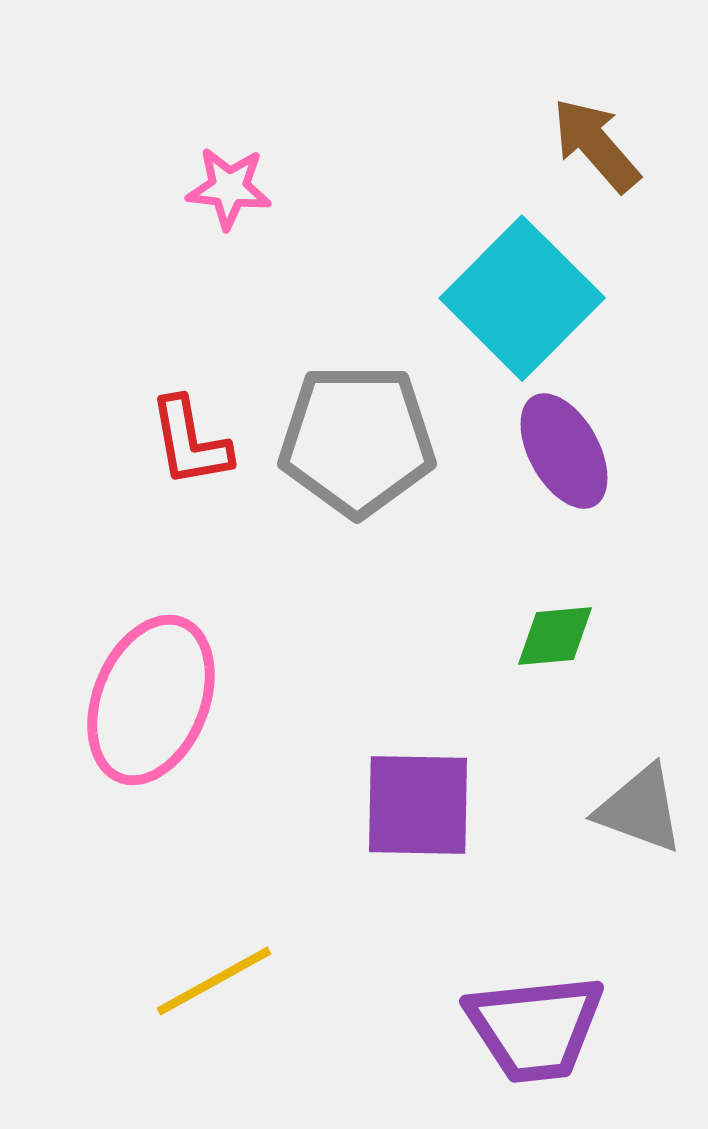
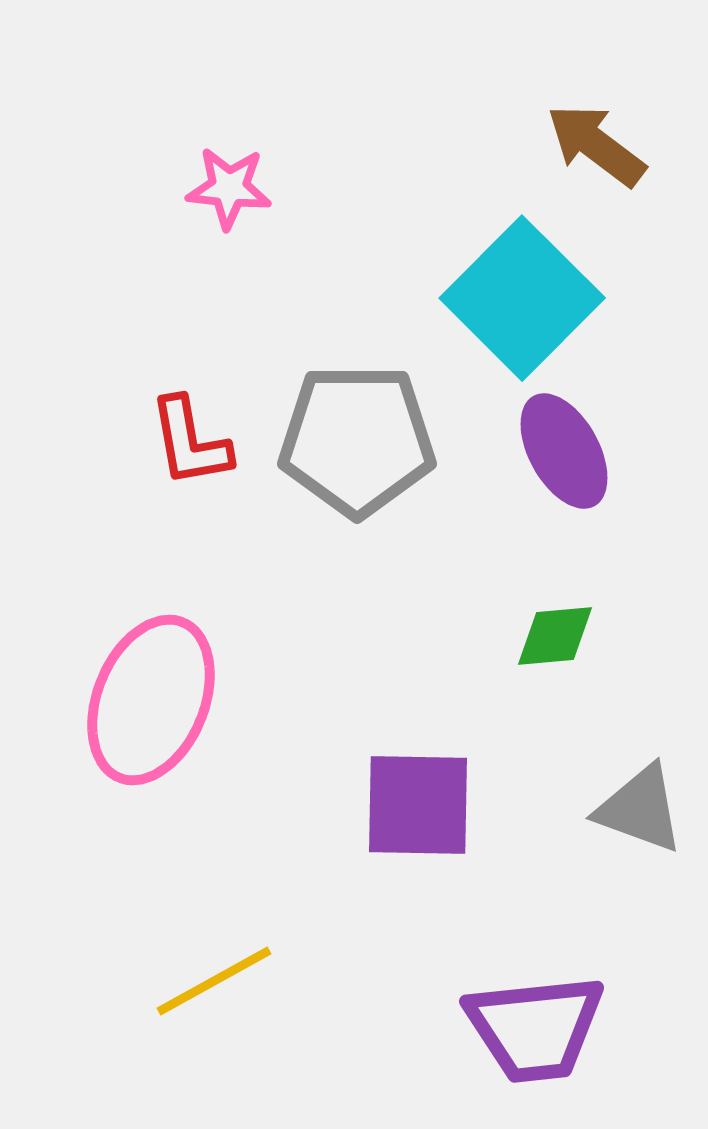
brown arrow: rotated 12 degrees counterclockwise
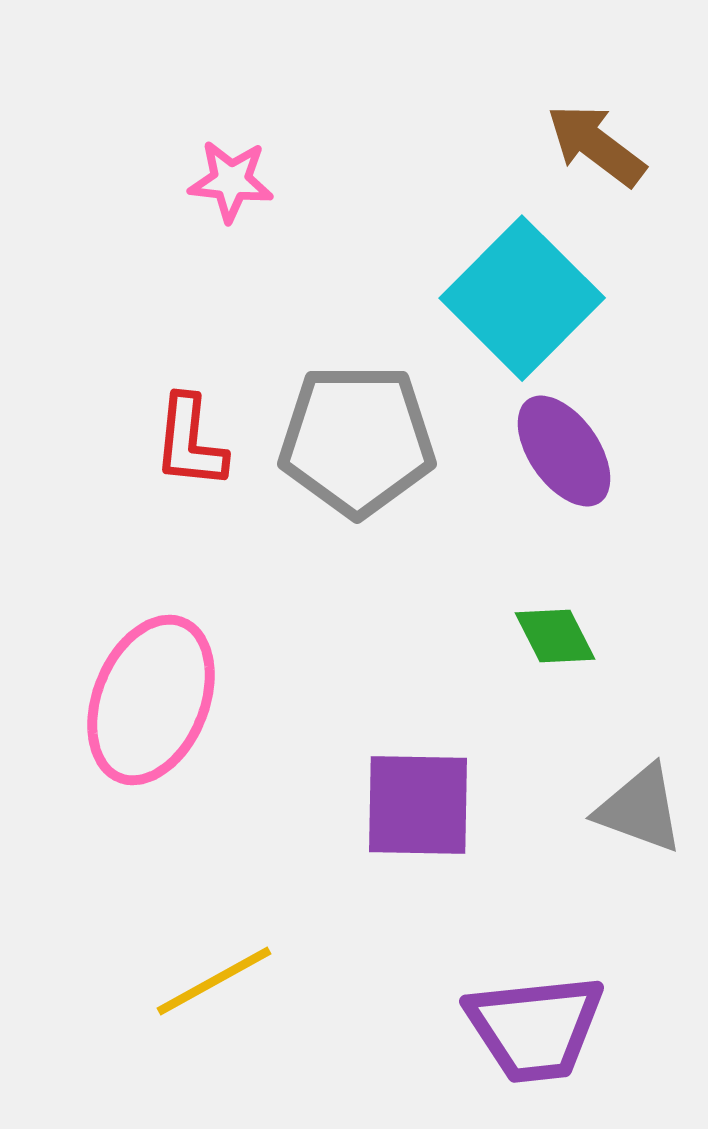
pink star: moved 2 px right, 7 px up
red L-shape: rotated 16 degrees clockwise
purple ellipse: rotated 6 degrees counterclockwise
green diamond: rotated 68 degrees clockwise
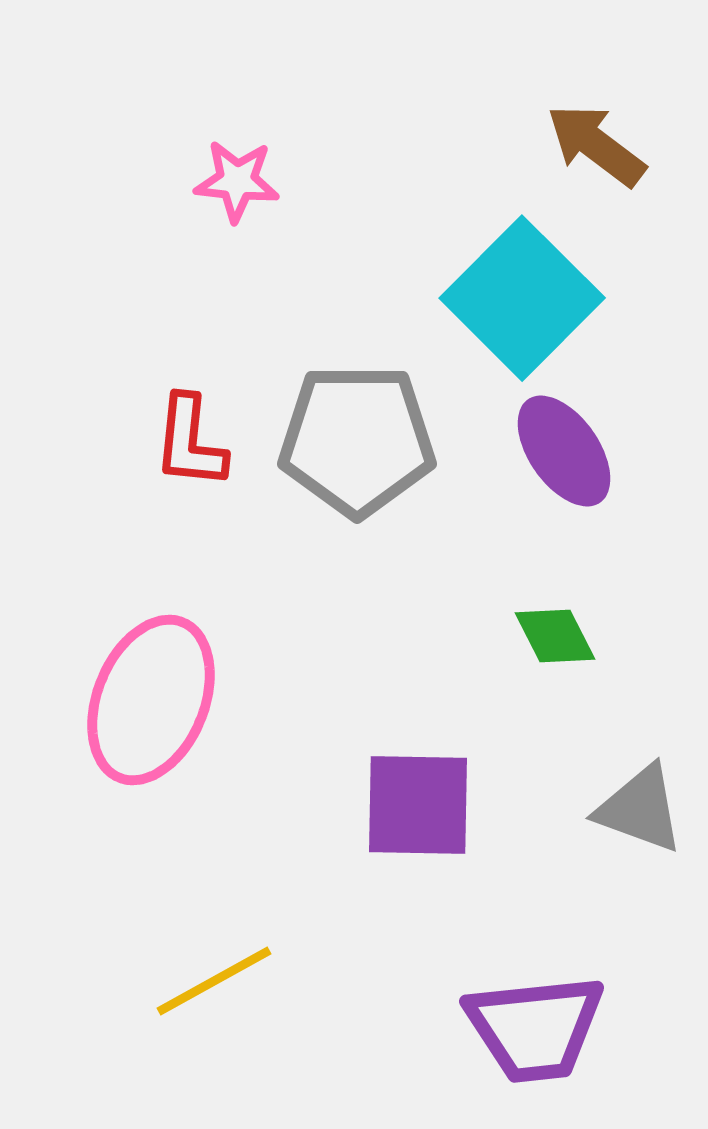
pink star: moved 6 px right
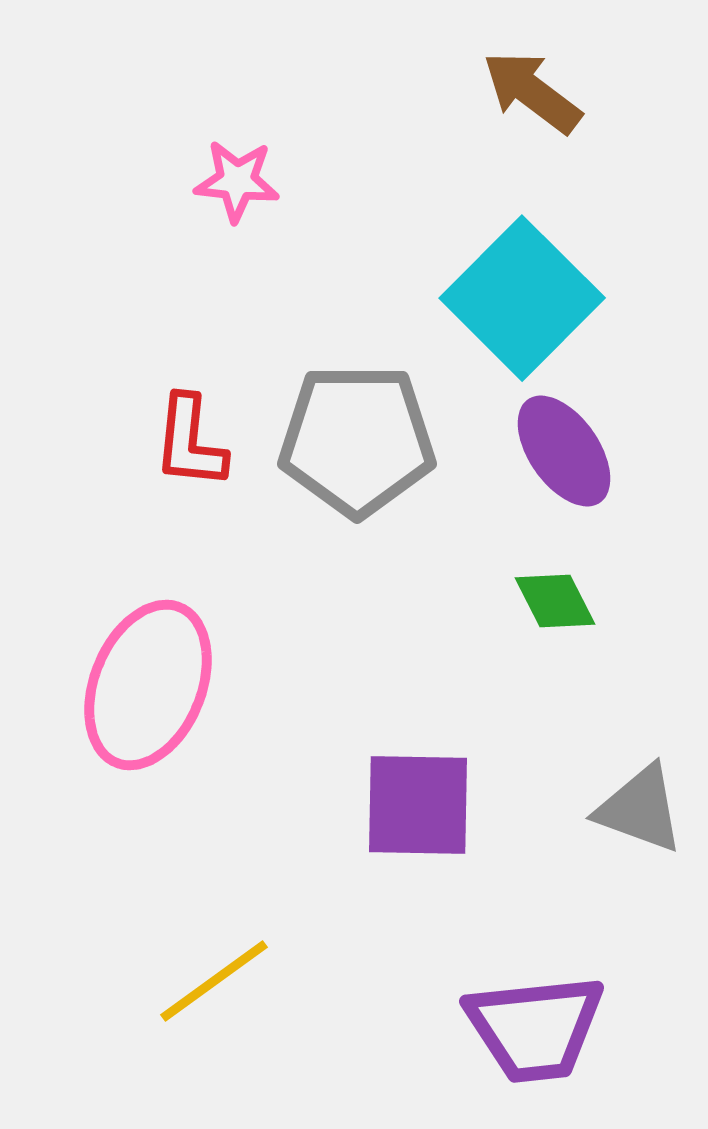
brown arrow: moved 64 px left, 53 px up
green diamond: moved 35 px up
pink ellipse: moved 3 px left, 15 px up
yellow line: rotated 7 degrees counterclockwise
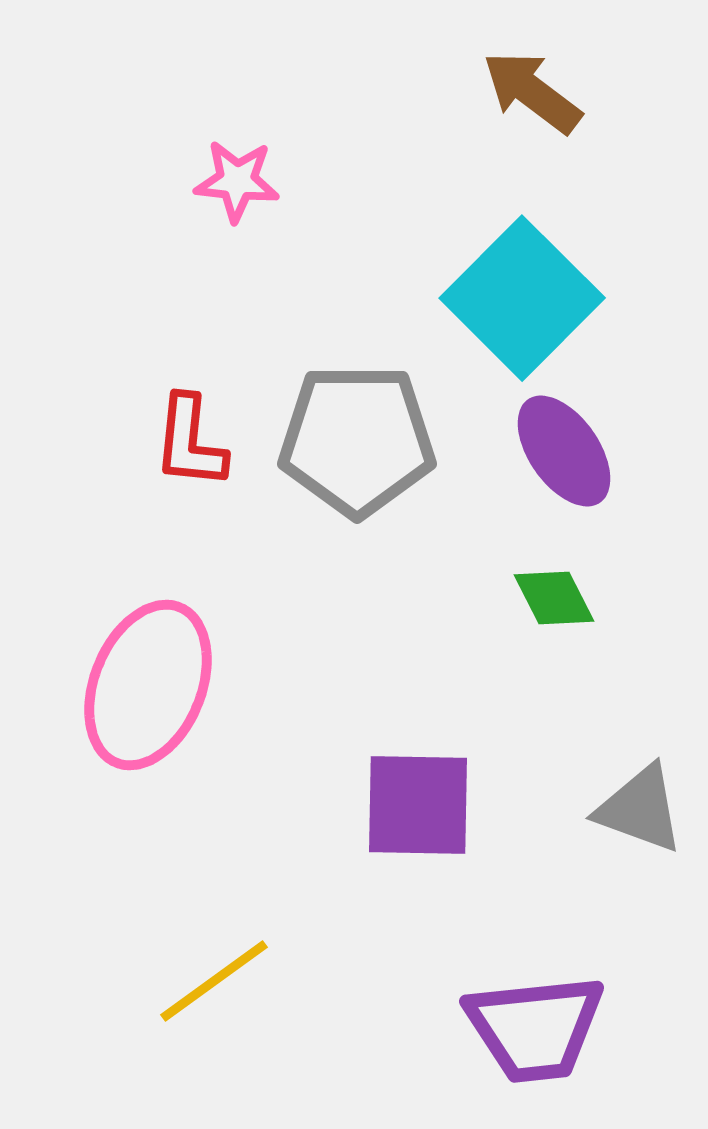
green diamond: moved 1 px left, 3 px up
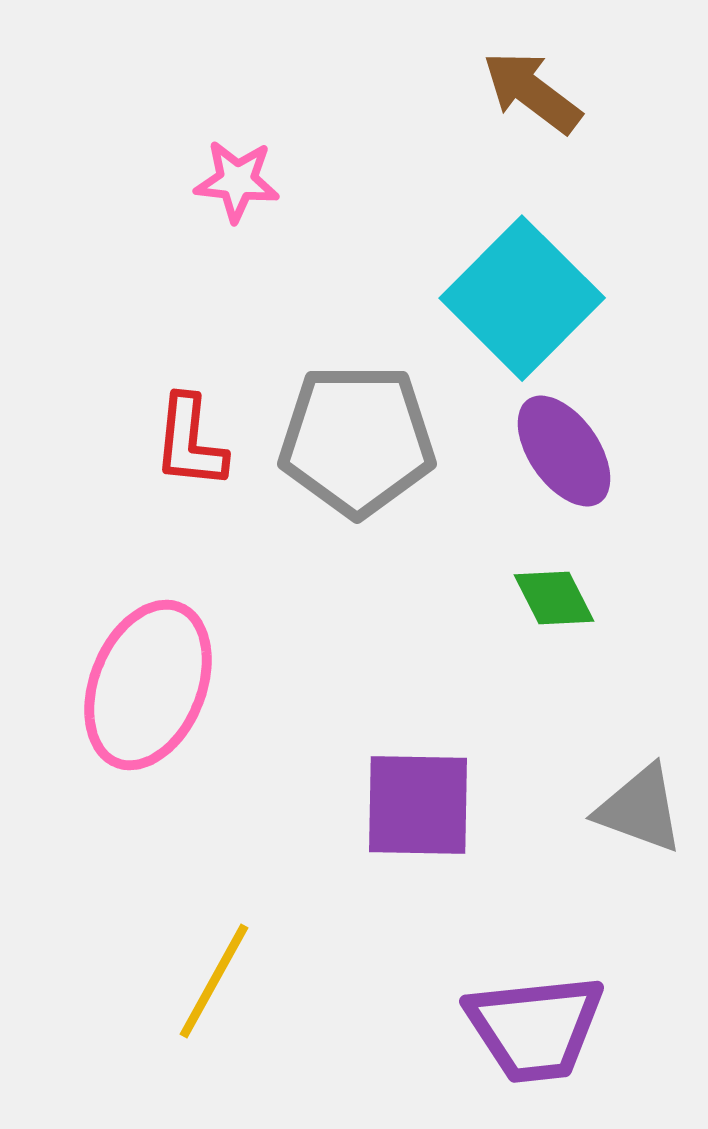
yellow line: rotated 25 degrees counterclockwise
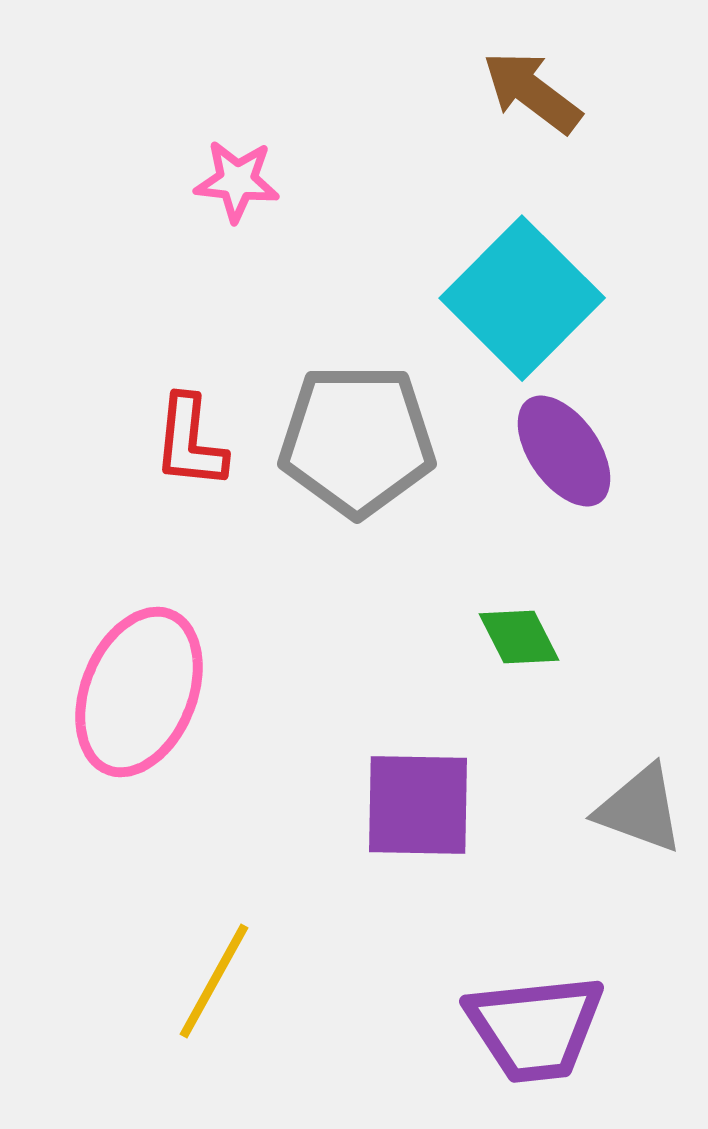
green diamond: moved 35 px left, 39 px down
pink ellipse: moved 9 px left, 7 px down
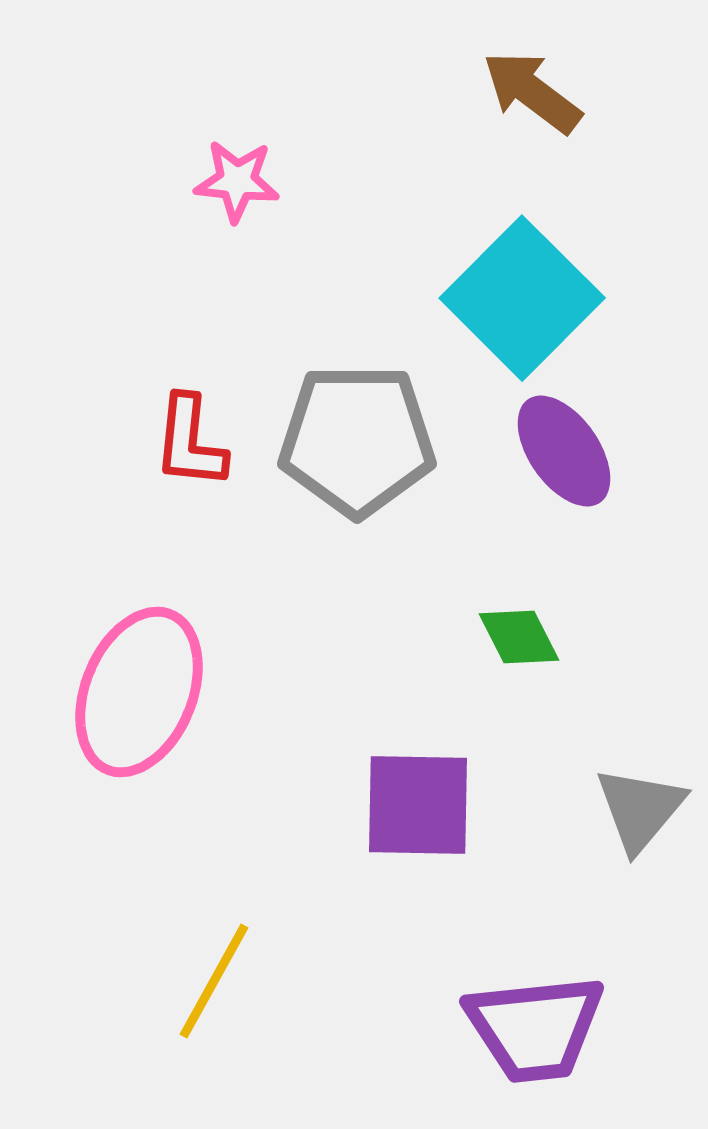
gray triangle: rotated 50 degrees clockwise
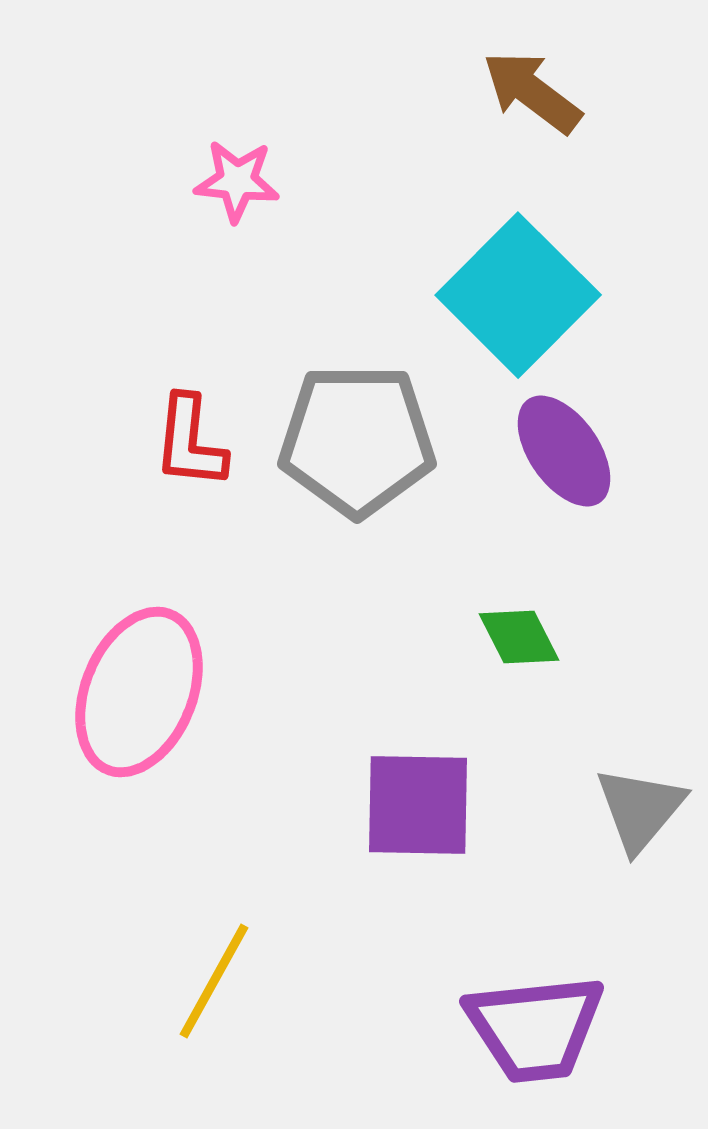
cyan square: moved 4 px left, 3 px up
